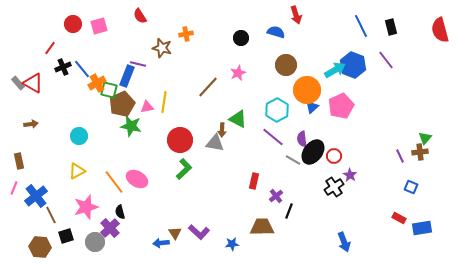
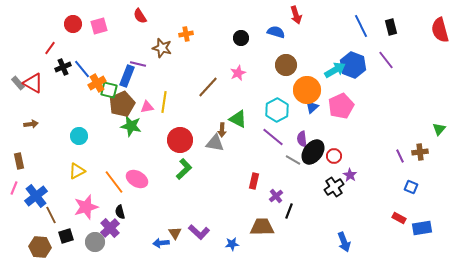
green triangle at (425, 138): moved 14 px right, 9 px up
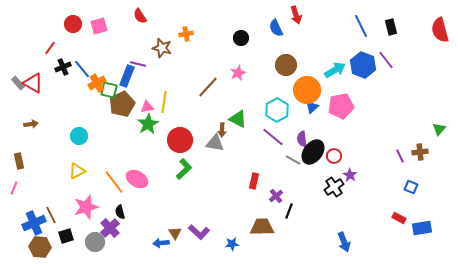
blue semicircle at (276, 32): moved 4 px up; rotated 132 degrees counterclockwise
blue hexagon at (353, 65): moved 10 px right
pink pentagon at (341, 106): rotated 15 degrees clockwise
green star at (131, 126): moved 17 px right, 2 px up; rotated 30 degrees clockwise
blue cross at (36, 196): moved 2 px left, 27 px down; rotated 15 degrees clockwise
